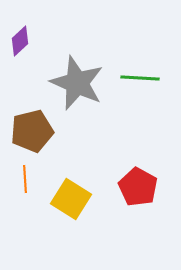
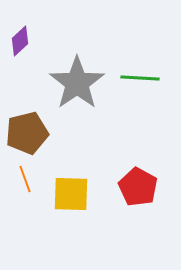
gray star: rotated 14 degrees clockwise
brown pentagon: moved 5 px left, 2 px down
orange line: rotated 16 degrees counterclockwise
yellow square: moved 5 px up; rotated 30 degrees counterclockwise
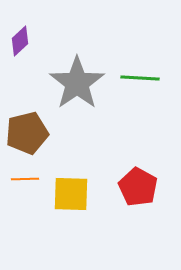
orange line: rotated 72 degrees counterclockwise
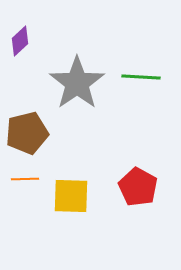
green line: moved 1 px right, 1 px up
yellow square: moved 2 px down
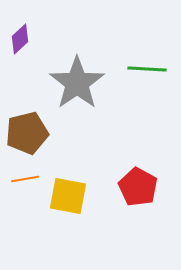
purple diamond: moved 2 px up
green line: moved 6 px right, 8 px up
orange line: rotated 8 degrees counterclockwise
yellow square: moved 3 px left; rotated 9 degrees clockwise
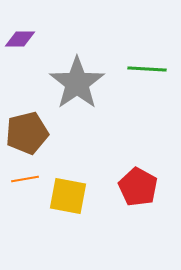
purple diamond: rotated 44 degrees clockwise
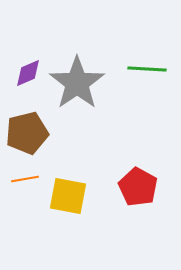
purple diamond: moved 8 px right, 34 px down; rotated 24 degrees counterclockwise
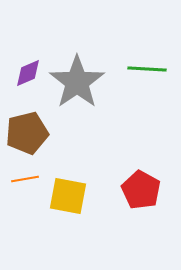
gray star: moved 1 px up
red pentagon: moved 3 px right, 3 px down
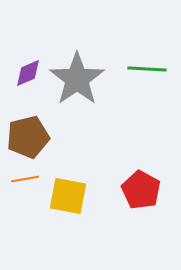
gray star: moved 3 px up
brown pentagon: moved 1 px right, 4 px down
